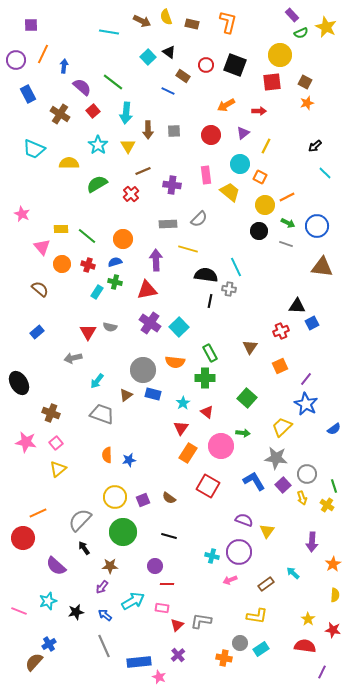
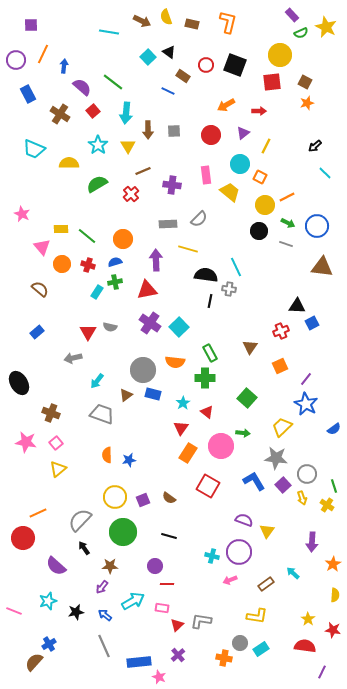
green cross at (115, 282): rotated 24 degrees counterclockwise
pink line at (19, 611): moved 5 px left
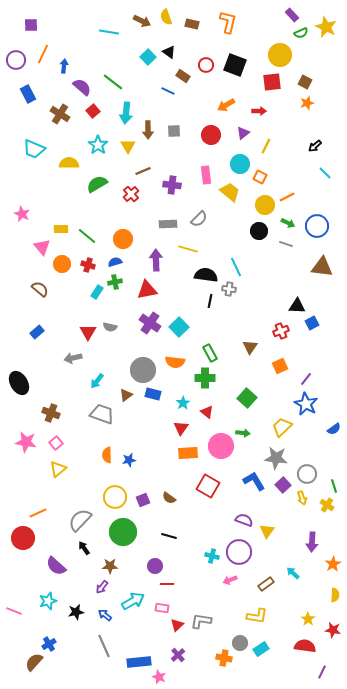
orange rectangle at (188, 453): rotated 54 degrees clockwise
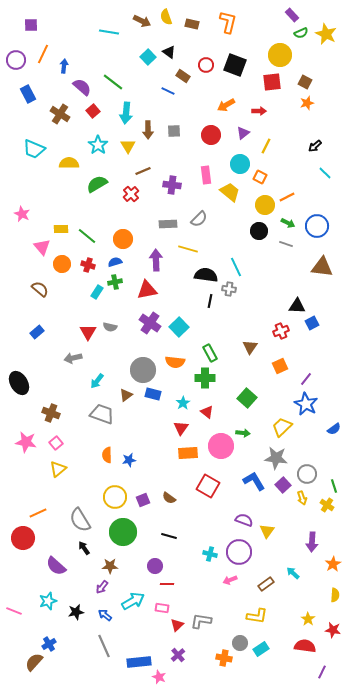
yellow star at (326, 27): moved 7 px down
gray semicircle at (80, 520): rotated 75 degrees counterclockwise
cyan cross at (212, 556): moved 2 px left, 2 px up
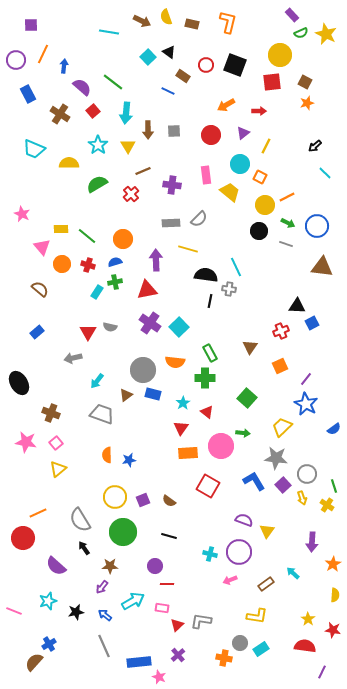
gray rectangle at (168, 224): moved 3 px right, 1 px up
brown semicircle at (169, 498): moved 3 px down
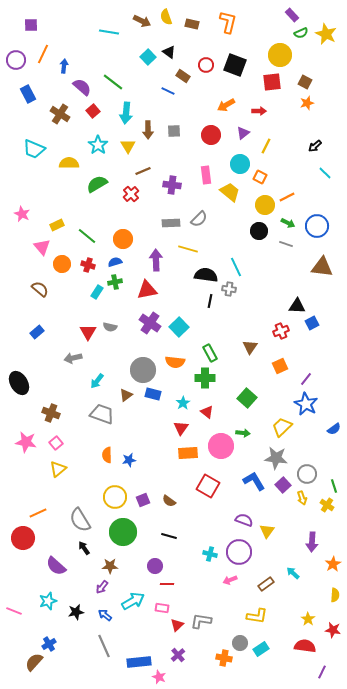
yellow rectangle at (61, 229): moved 4 px left, 4 px up; rotated 24 degrees counterclockwise
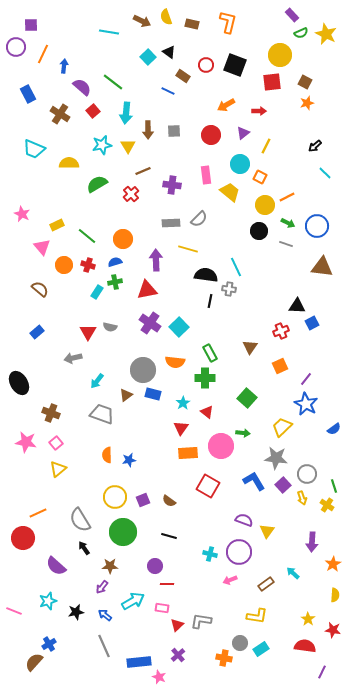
purple circle at (16, 60): moved 13 px up
cyan star at (98, 145): moved 4 px right; rotated 24 degrees clockwise
orange circle at (62, 264): moved 2 px right, 1 px down
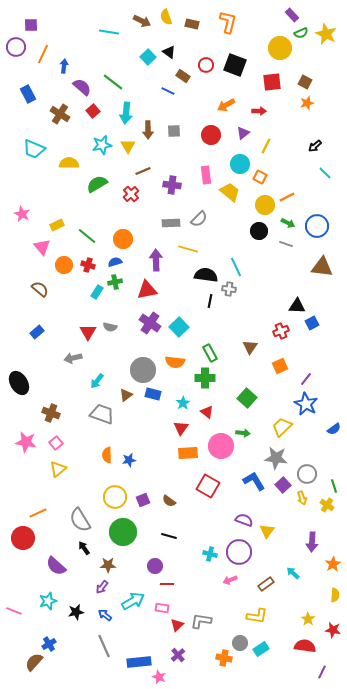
yellow circle at (280, 55): moved 7 px up
brown star at (110, 566): moved 2 px left, 1 px up
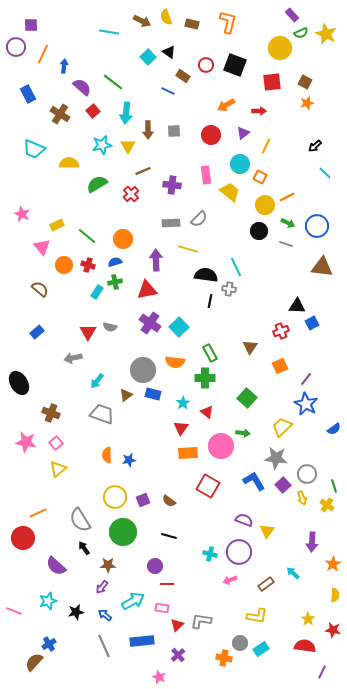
blue rectangle at (139, 662): moved 3 px right, 21 px up
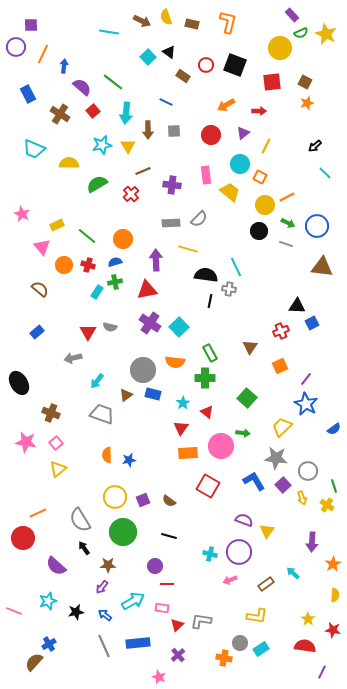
blue line at (168, 91): moved 2 px left, 11 px down
gray circle at (307, 474): moved 1 px right, 3 px up
blue rectangle at (142, 641): moved 4 px left, 2 px down
